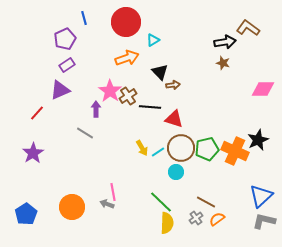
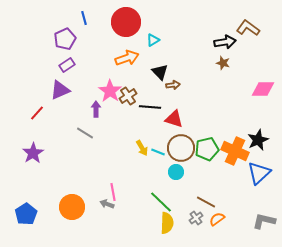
cyan line: rotated 56 degrees clockwise
blue triangle: moved 2 px left, 23 px up
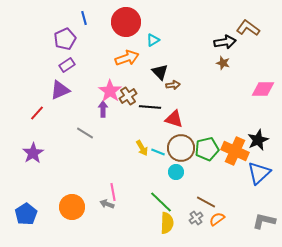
purple arrow: moved 7 px right
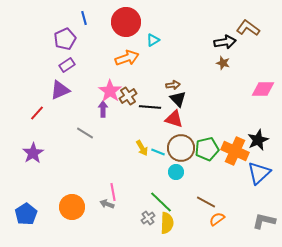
black triangle: moved 18 px right, 27 px down
gray cross: moved 48 px left
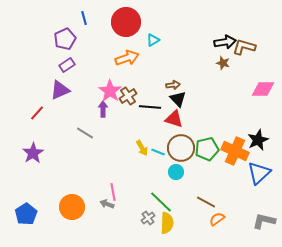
brown L-shape: moved 4 px left, 19 px down; rotated 20 degrees counterclockwise
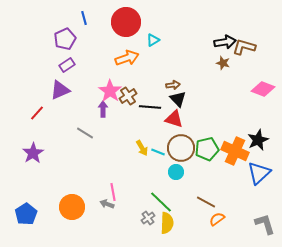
pink diamond: rotated 20 degrees clockwise
gray L-shape: moved 1 px right, 3 px down; rotated 60 degrees clockwise
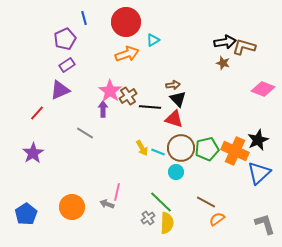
orange arrow: moved 4 px up
pink line: moved 4 px right; rotated 24 degrees clockwise
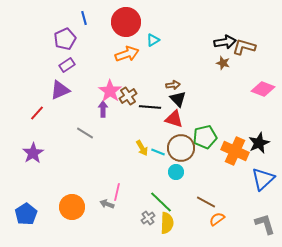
black star: moved 1 px right, 3 px down
green pentagon: moved 2 px left, 12 px up
blue triangle: moved 4 px right, 6 px down
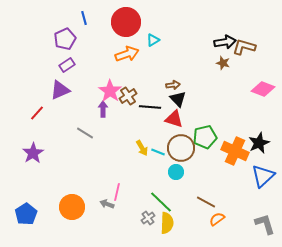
blue triangle: moved 3 px up
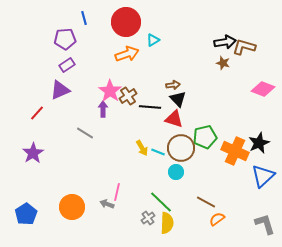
purple pentagon: rotated 20 degrees clockwise
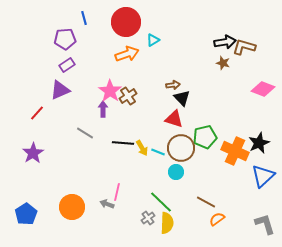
black triangle: moved 4 px right, 1 px up
black line: moved 27 px left, 36 px down
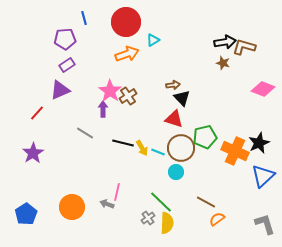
black line: rotated 10 degrees clockwise
